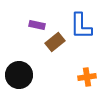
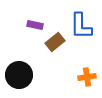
purple rectangle: moved 2 px left
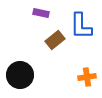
purple rectangle: moved 6 px right, 12 px up
brown rectangle: moved 2 px up
black circle: moved 1 px right
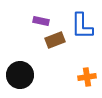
purple rectangle: moved 8 px down
blue L-shape: moved 1 px right
brown rectangle: rotated 18 degrees clockwise
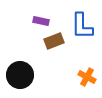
brown rectangle: moved 1 px left, 1 px down
orange cross: rotated 36 degrees clockwise
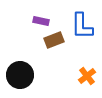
brown rectangle: moved 1 px up
orange cross: moved 1 px up; rotated 24 degrees clockwise
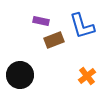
blue L-shape: rotated 16 degrees counterclockwise
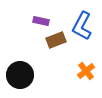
blue L-shape: rotated 44 degrees clockwise
brown rectangle: moved 2 px right
orange cross: moved 1 px left, 5 px up
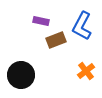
black circle: moved 1 px right
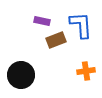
purple rectangle: moved 1 px right
blue L-shape: moved 1 px left, 1 px up; rotated 148 degrees clockwise
orange cross: rotated 30 degrees clockwise
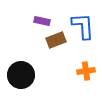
blue L-shape: moved 2 px right, 1 px down
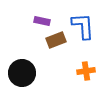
black circle: moved 1 px right, 2 px up
